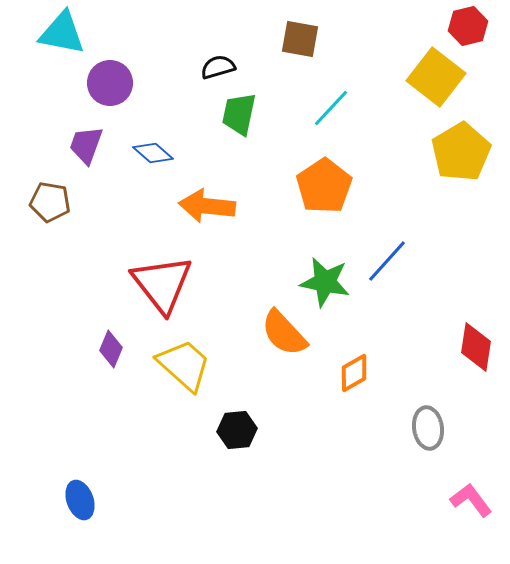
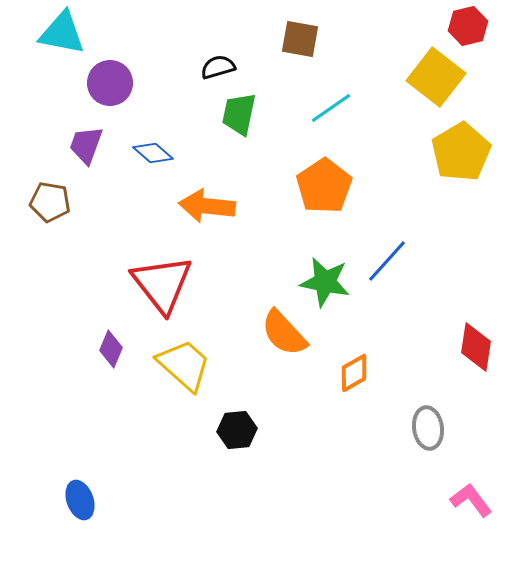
cyan line: rotated 12 degrees clockwise
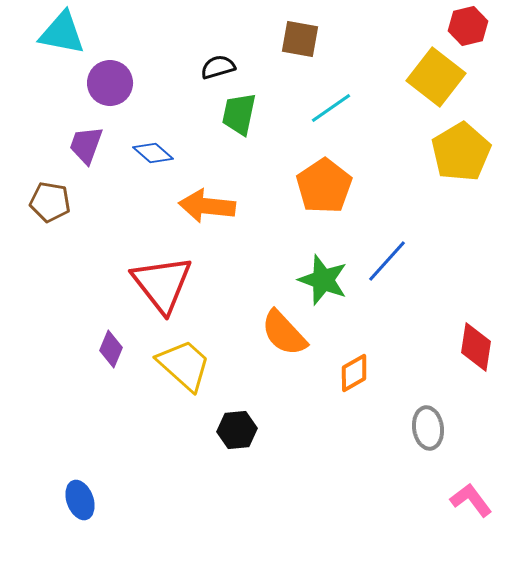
green star: moved 2 px left, 2 px up; rotated 9 degrees clockwise
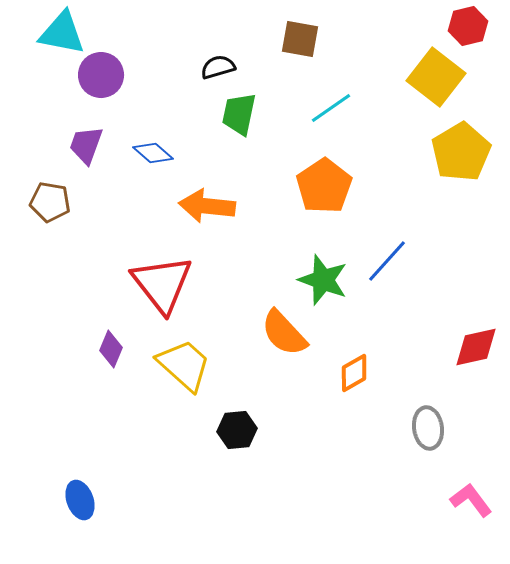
purple circle: moved 9 px left, 8 px up
red diamond: rotated 69 degrees clockwise
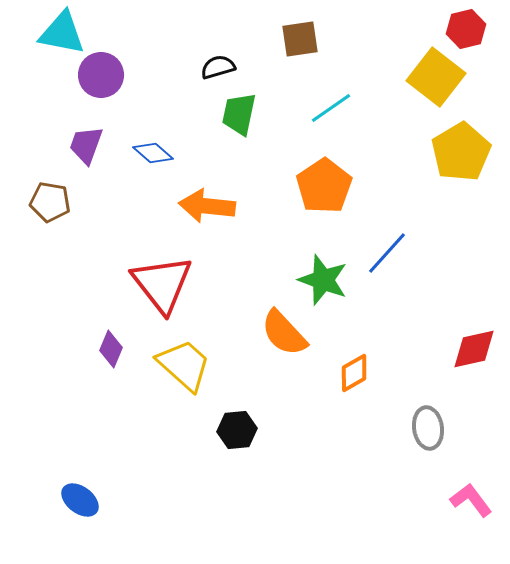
red hexagon: moved 2 px left, 3 px down
brown square: rotated 18 degrees counterclockwise
blue line: moved 8 px up
red diamond: moved 2 px left, 2 px down
blue ellipse: rotated 33 degrees counterclockwise
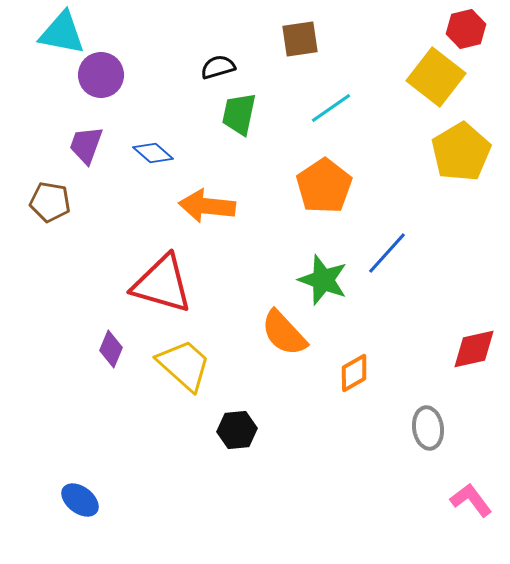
red triangle: rotated 36 degrees counterclockwise
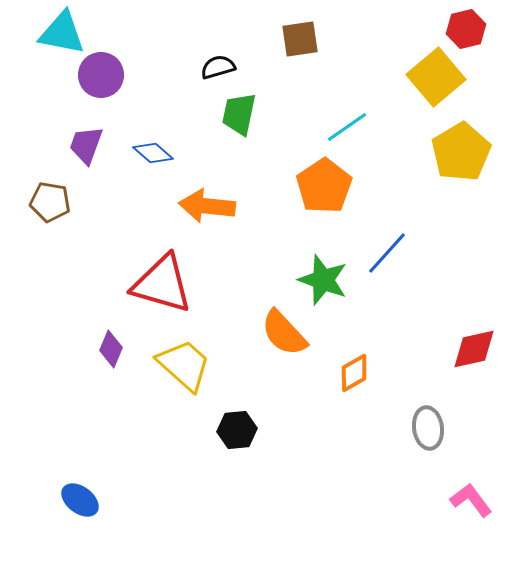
yellow square: rotated 12 degrees clockwise
cyan line: moved 16 px right, 19 px down
